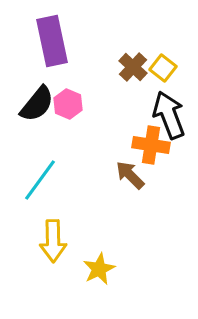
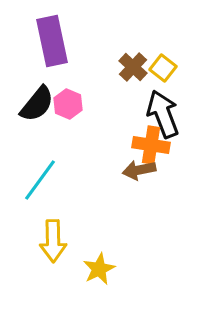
black arrow: moved 6 px left, 1 px up
brown arrow: moved 9 px right, 5 px up; rotated 56 degrees counterclockwise
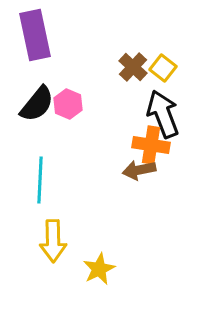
purple rectangle: moved 17 px left, 6 px up
cyan line: rotated 33 degrees counterclockwise
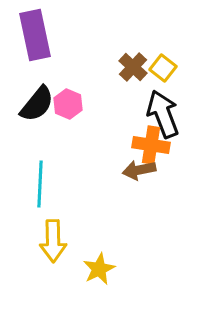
cyan line: moved 4 px down
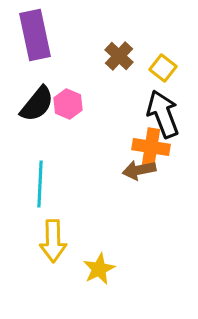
brown cross: moved 14 px left, 11 px up
orange cross: moved 2 px down
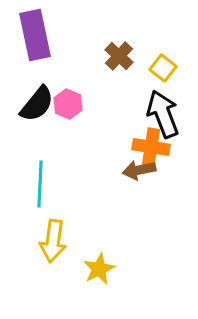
yellow arrow: rotated 9 degrees clockwise
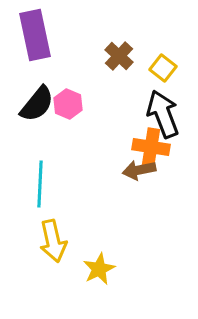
yellow arrow: rotated 21 degrees counterclockwise
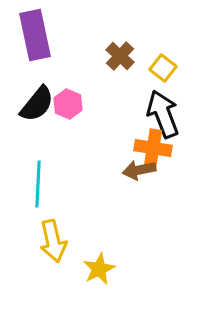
brown cross: moved 1 px right
orange cross: moved 2 px right, 1 px down
cyan line: moved 2 px left
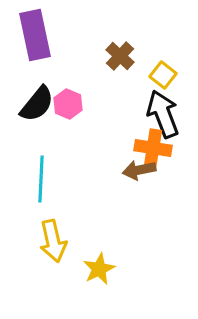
yellow square: moved 7 px down
cyan line: moved 3 px right, 5 px up
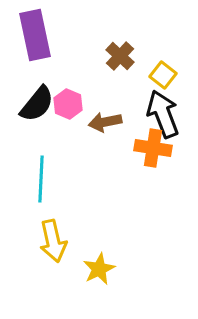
brown arrow: moved 34 px left, 48 px up
